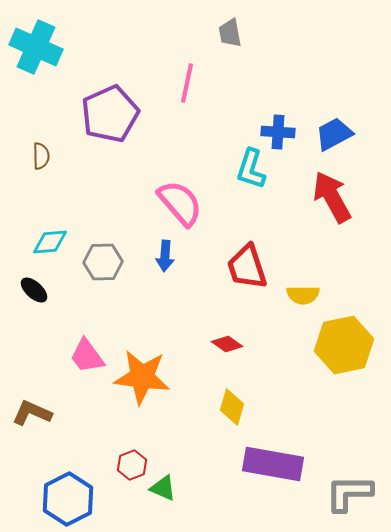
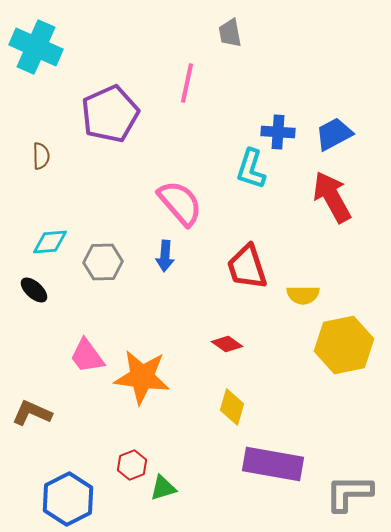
green triangle: rotated 40 degrees counterclockwise
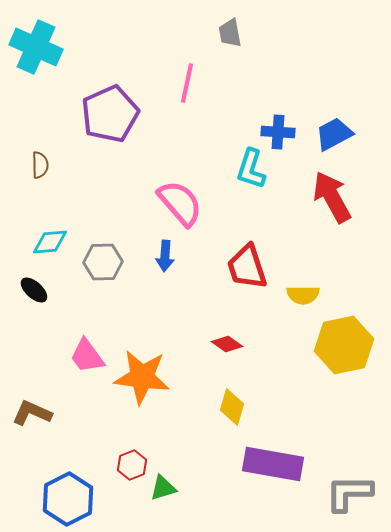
brown semicircle: moved 1 px left, 9 px down
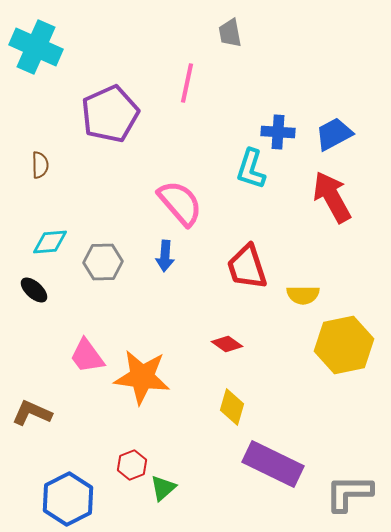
purple rectangle: rotated 16 degrees clockwise
green triangle: rotated 24 degrees counterclockwise
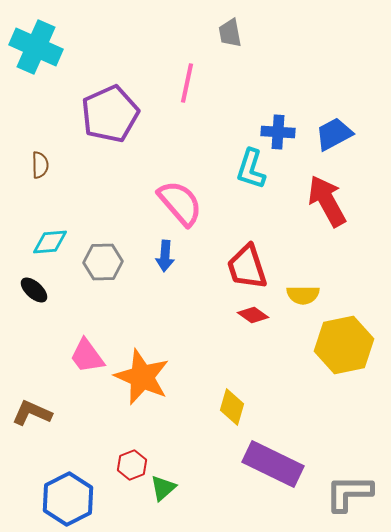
red arrow: moved 5 px left, 4 px down
red diamond: moved 26 px right, 29 px up
orange star: rotated 16 degrees clockwise
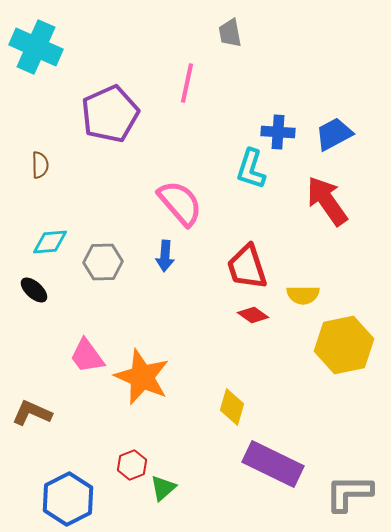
red arrow: rotated 6 degrees counterclockwise
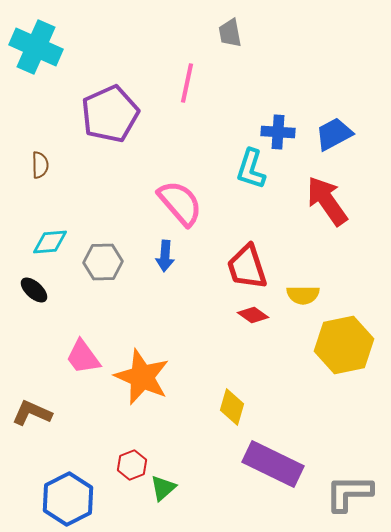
pink trapezoid: moved 4 px left, 1 px down
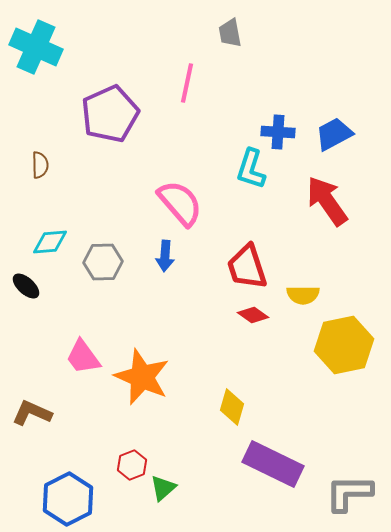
black ellipse: moved 8 px left, 4 px up
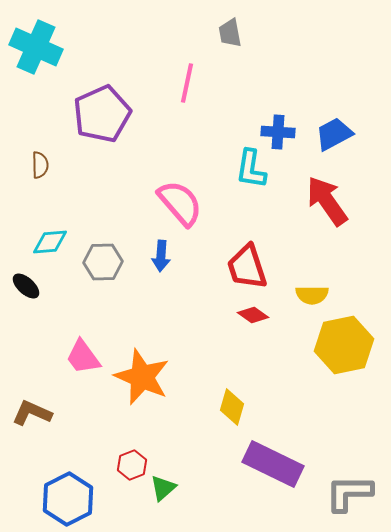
purple pentagon: moved 8 px left
cyan L-shape: rotated 9 degrees counterclockwise
blue arrow: moved 4 px left
yellow semicircle: moved 9 px right
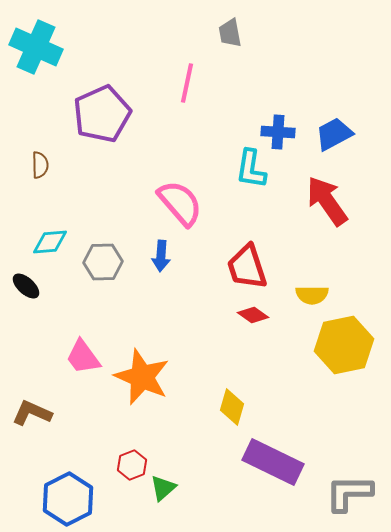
purple rectangle: moved 2 px up
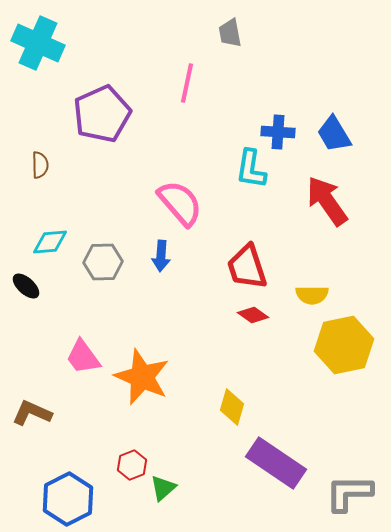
cyan cross: moved 2 px right, 4 px up
blue trapezoid: rotated 93 degrees counterclockwise
purple rectangle: moved 3 px right, 1 px down; rotated 8 degrees clockwise
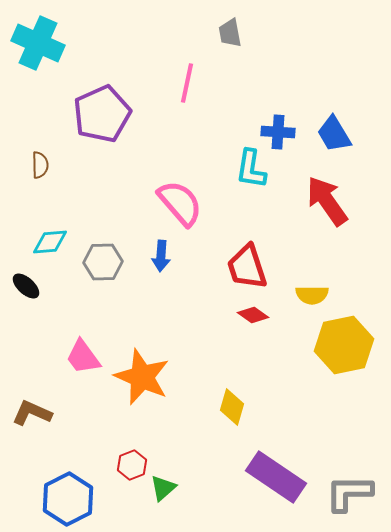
purple rectangle: moved 14 px down
